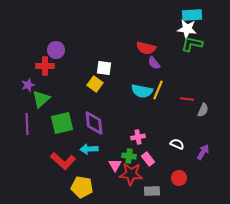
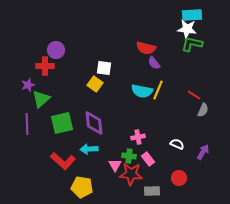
red line: moved 7 px right, 4 px up; rotated 24 degrees clockwise
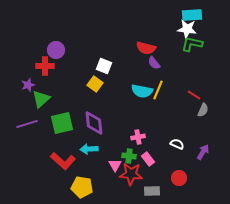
white square: moved 2 px up; rotated 14 degrees clockwise
purple line: rotated 75 degrees clockwise
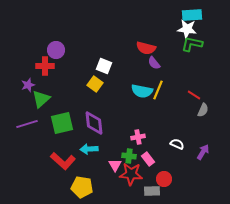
red circle: moved 15 px left, 1 px down
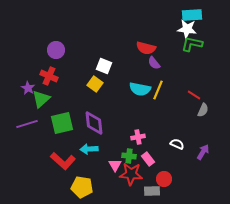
red cross: moved 4 px right, 10 px down; rotated 24 degrees clockwise
purple star: moved 3 px down; rotated 24 degrees counterclockwise
cyan semicircle: moved 2 px left, 2 px up
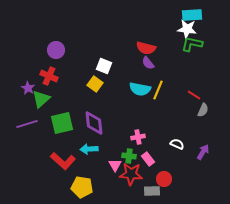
purple semicircle: moved 6 px left
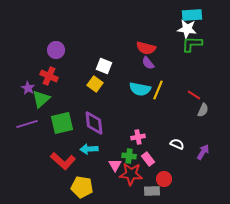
green L-shape: rotated 10 degrees counterclockwise
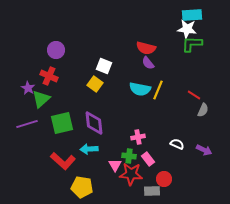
purple arrow: moved 1 px right, 2 px up; rotated 84 degrees clockwise
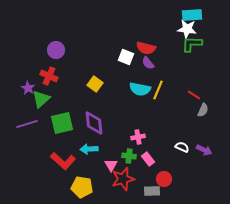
white square: moved 22 px right, 9 px up
white semicircle: moved 5 px right, 3 px down
pink triangle: moved 4 px left
red star: moved 8 px left, 5 px down; rotated 20 degrees counterclockwise
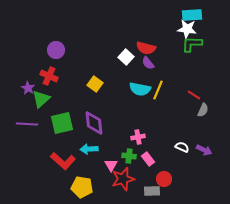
white square: rotated 21 degrees clockwise
purple line: rotated 20 degrees clockwise
